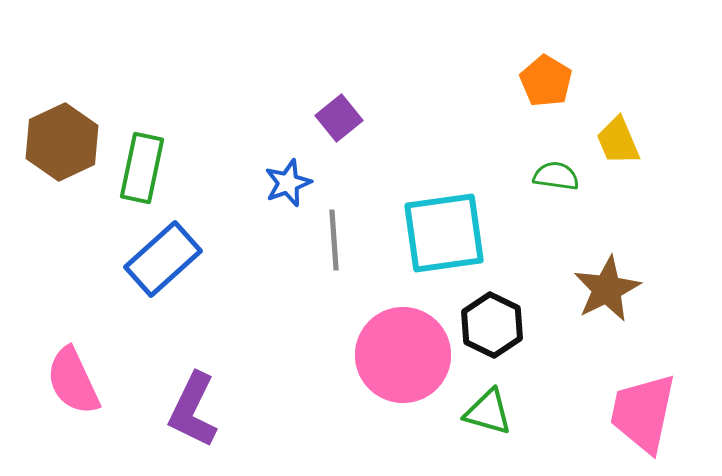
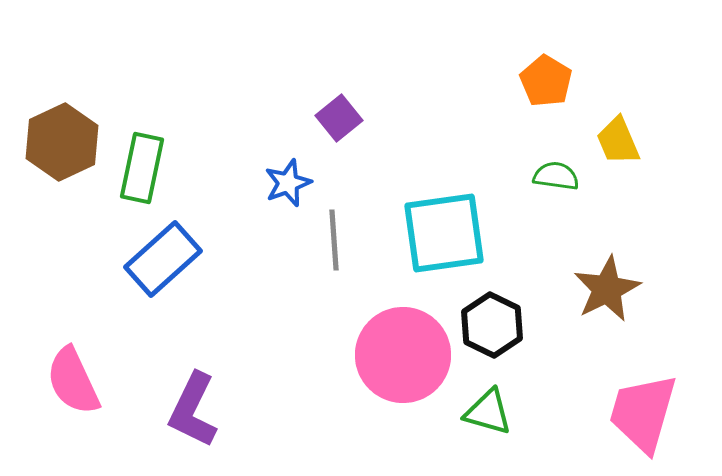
pink trapezoid: rotated 4 degrees clockwise
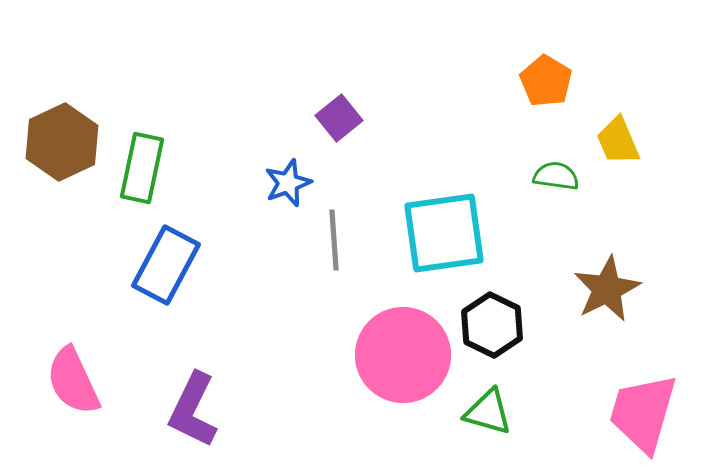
blue rectangle: moved 3 px right, 6 px down; rotated 20 degrees counterclockwise
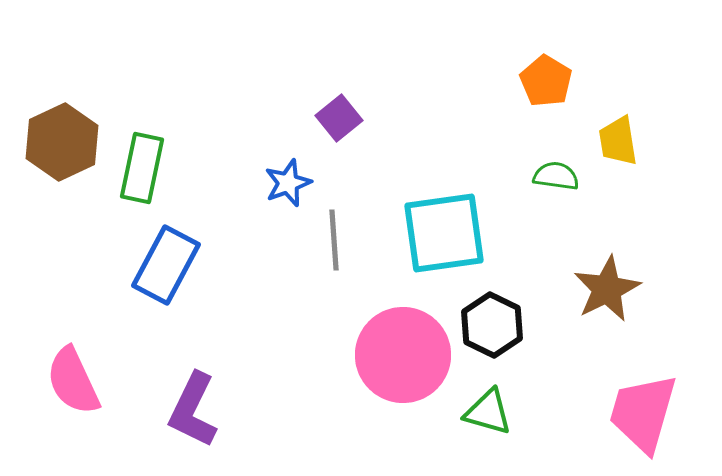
yellow trapezoid: rotated 14 degrees clockwise
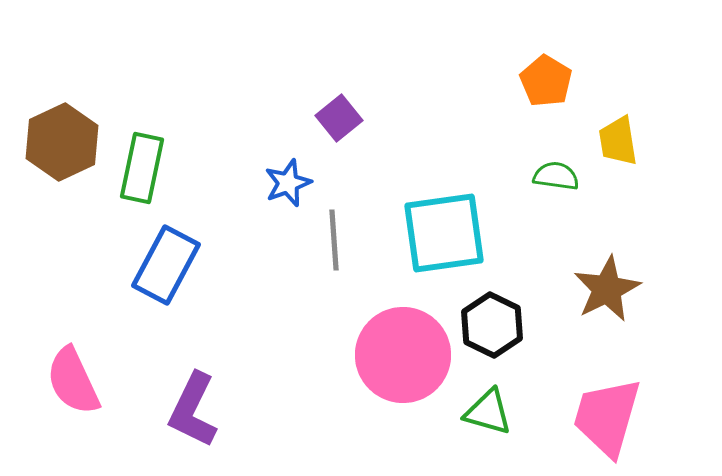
pink trapezoid: moved 36 px left, 4 px down
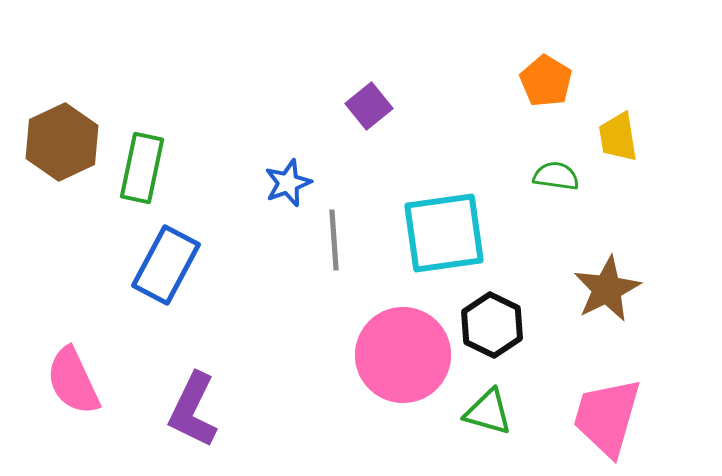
purple square: moved 30 px right, 12 px up
yellow trapezoid: moved 4 px up
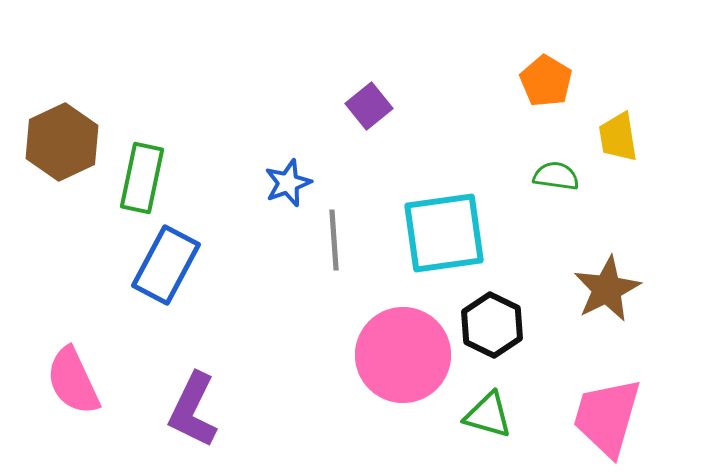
green rectangle: moved 10 px down
green triangle: moved 3 px down
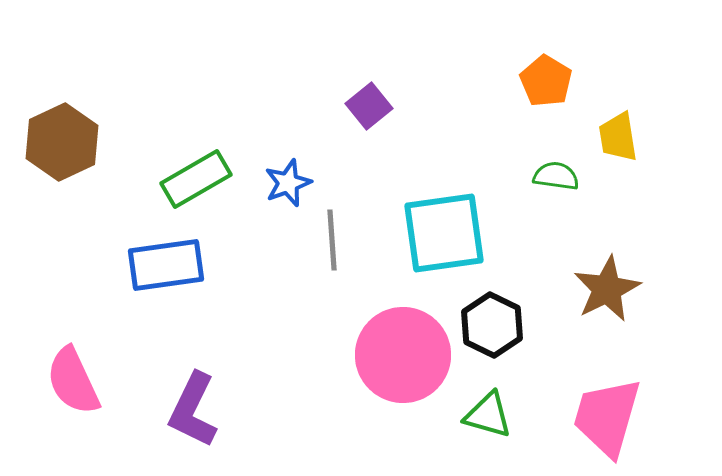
green rectangle: moved 54 px right, 1 px down; rotated 48 degrees clockwise
gray line: moved 2 px left
blue rectangle: rotated 54 degrees clockwise
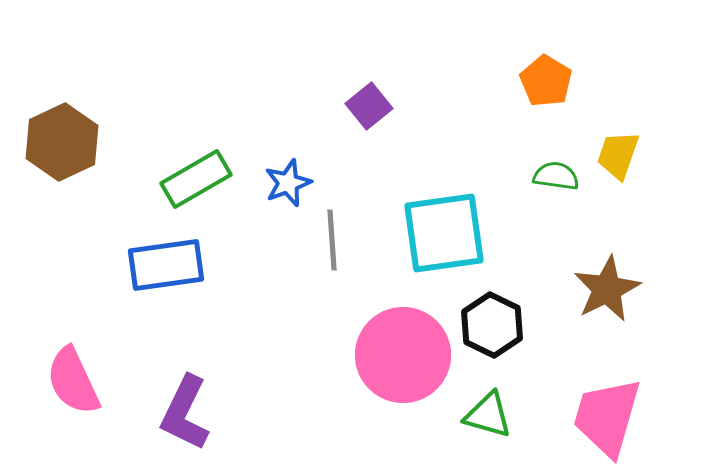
yellow trapezoid: moved 18 px down; rotated 28 degrees clockwise
purple L-shape: moved 8 px left, 3 px down
